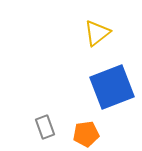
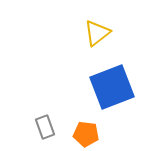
orange pentagon: rotated 15 degrees clockwise
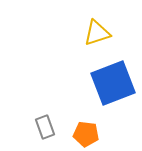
yellow triangle: rotated 20 degrees clockwise
blue square: moved 1 px right, 4 px up
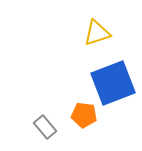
gray rectangle: rotated 20 degrees counterclockwise
orange pentagon: moved 2 px left, 19 px up
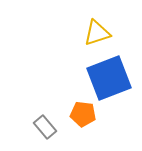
blue square: moved 4 px left, 5 px up
orange pentagon: moved 1 px left, 1 px up
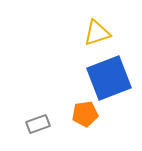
orange pentagon: moved 2 px right; rotated 15 degrees counterclockwise
gray rectangle: moved 7 px left, 3 px up; rotated 70 degrees counterclockwise
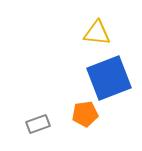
yellow triangle: rotated 24 degrees clockwise
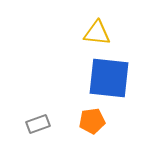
blue square: rotated 27 degrees clockwise
orange pentagon: moved 7 px right, 7 px down
